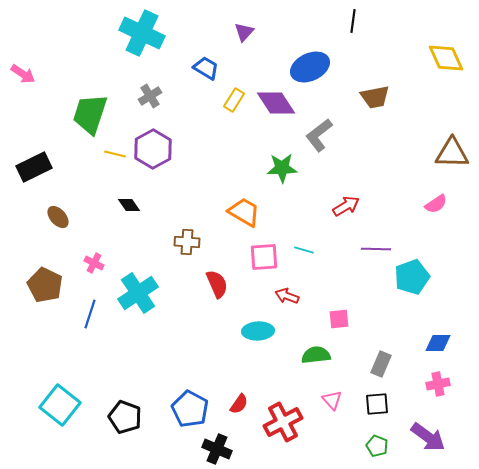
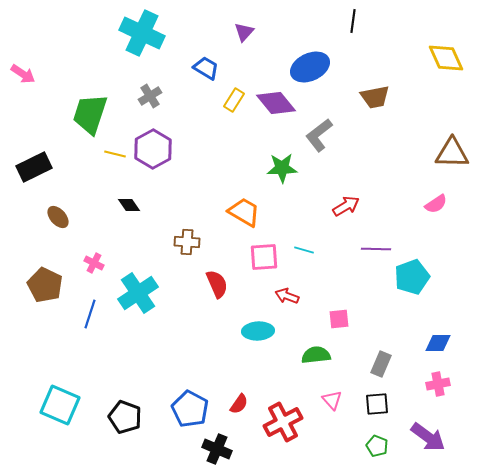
purple diamond at (276, 103): rotated 6 degrees counterclockwise
cyan square at (60, 405): rotated 15 degrees counterclockwise
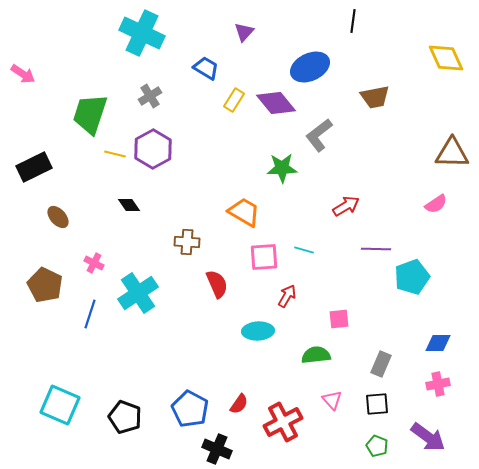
red arrow at (287, 296): rotated 100 degrees clockwise
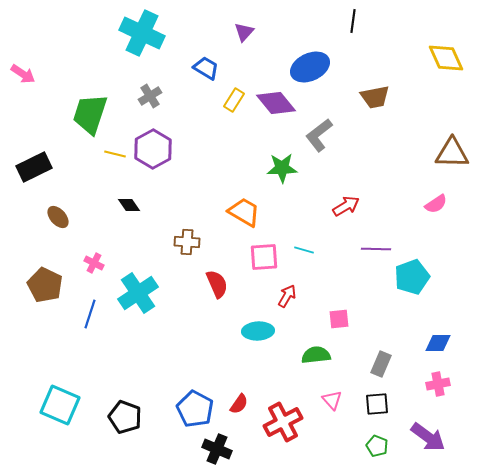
blue pentagon at (190, 409): moved 5 px right
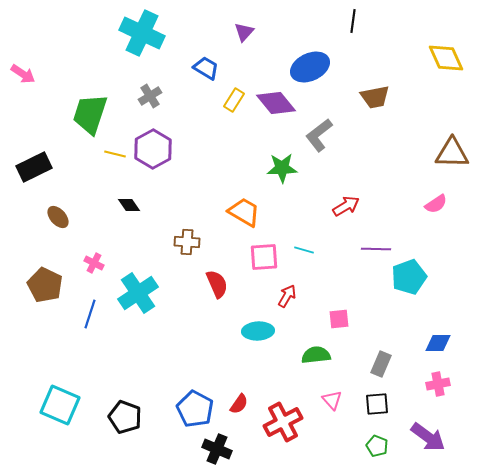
cyan pentagon at (412, 277): moved 3 px left
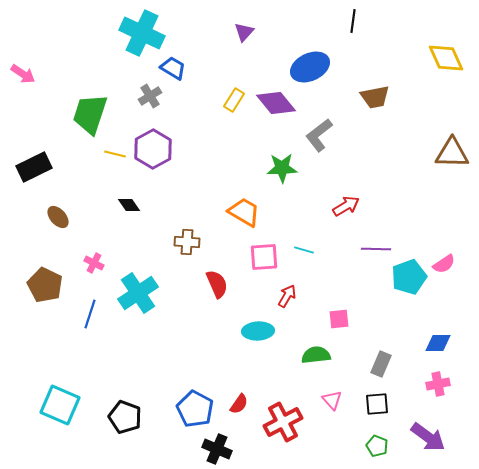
blue trapezoid at (206, 68): moved 33 px left
pink semicircle at (436, 204): moved 8 px right, 60 px down
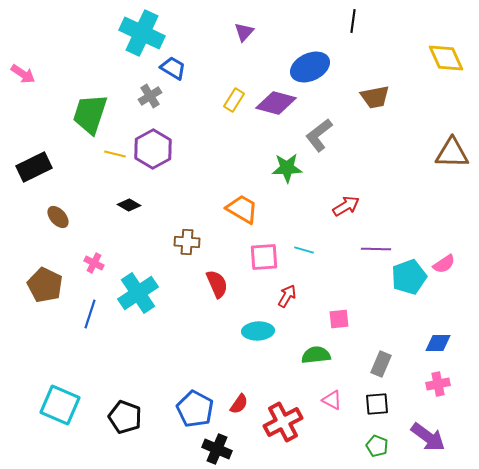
purple diamond at (276, 103): rotated 36 degrees counterclockwise
green star at (282, 168): moved 5 px right
black diamond at (129, 205): rotated 25 degrees counterclockwise
orange trapezoid at (244, 212): moved 2 px left, 3 px up
pink triangle at (332, 400): rotated 20 degrees counterclockwise
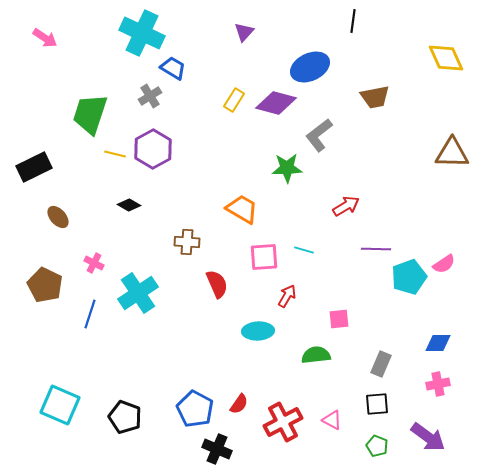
pink arrow at (23, 74): moved 22 px right, 36 px up
pink triangle at (332, 400): moved 20 px down
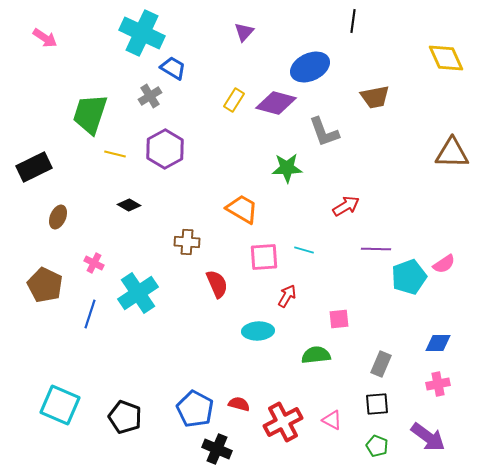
gray L-shape at (319, 135): moved 5 px right, 3 px up; rotated 72 degrees counterclockwise
purple hexagon at (153, 149): moved 12 px right
brown ellipse at (58, 217): rotated 65 degrees clockwise
red semicircle at (239, 404): rotated 110 degrees counterclockwise
